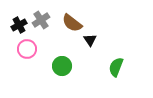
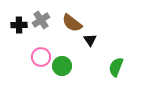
black cross: rotated 28 degrees clockwise
pink circle: moved 14 px right, 8 px down
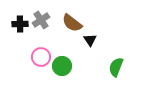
black cross: moved 1 px right, 1 px up
